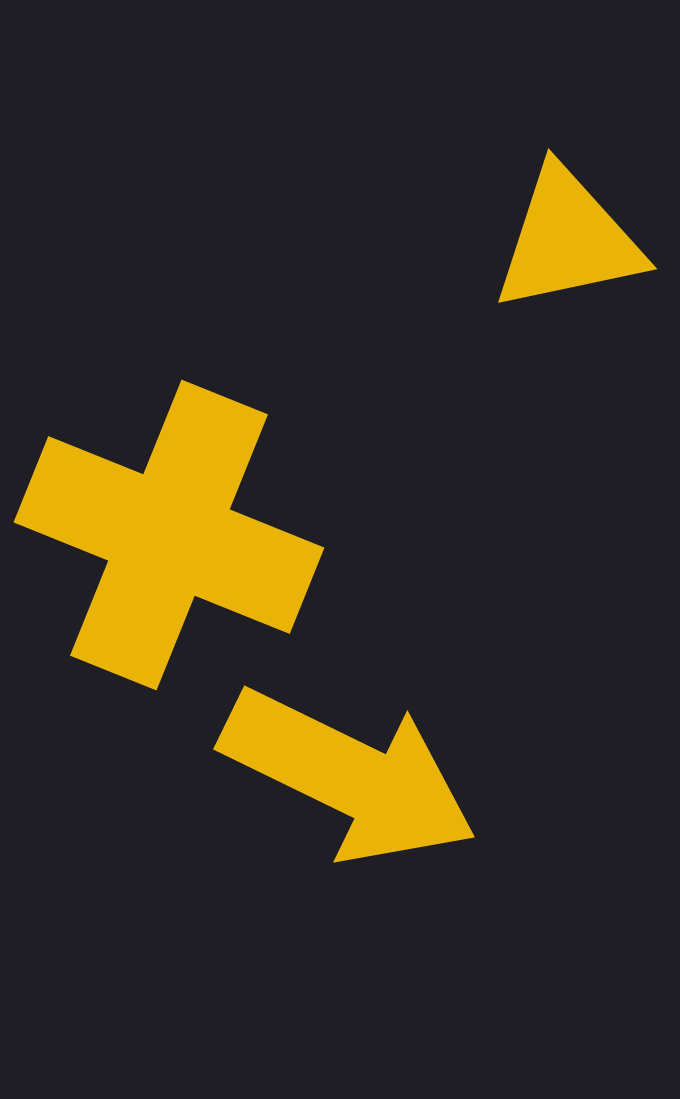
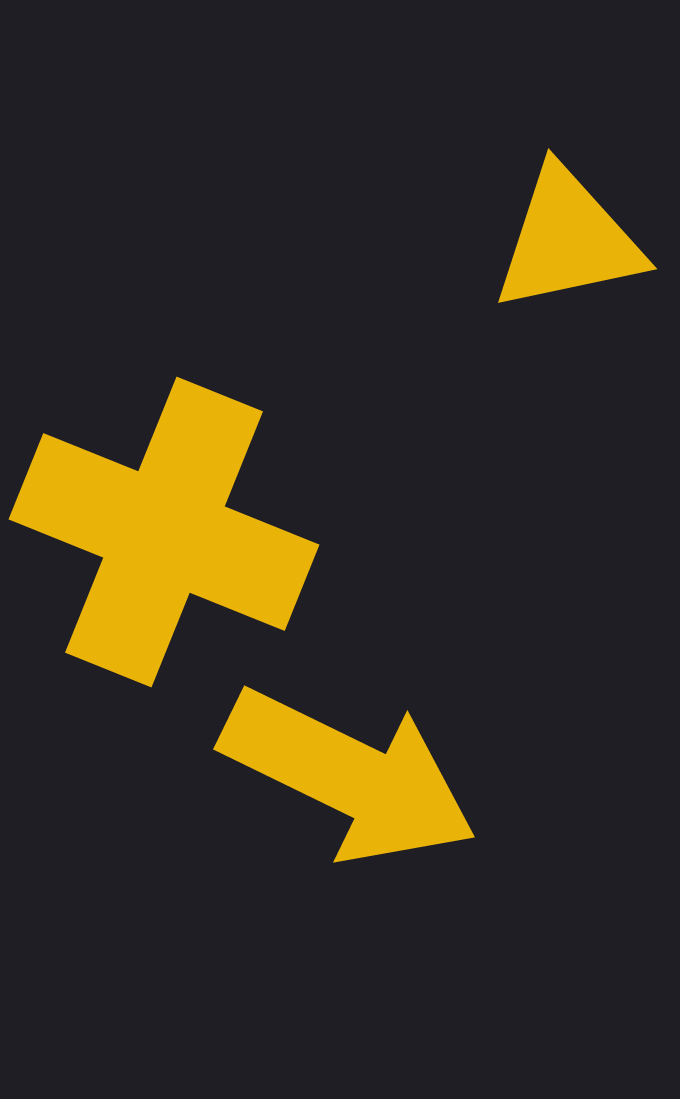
yellow cross: moved 5 px left, 3 px up
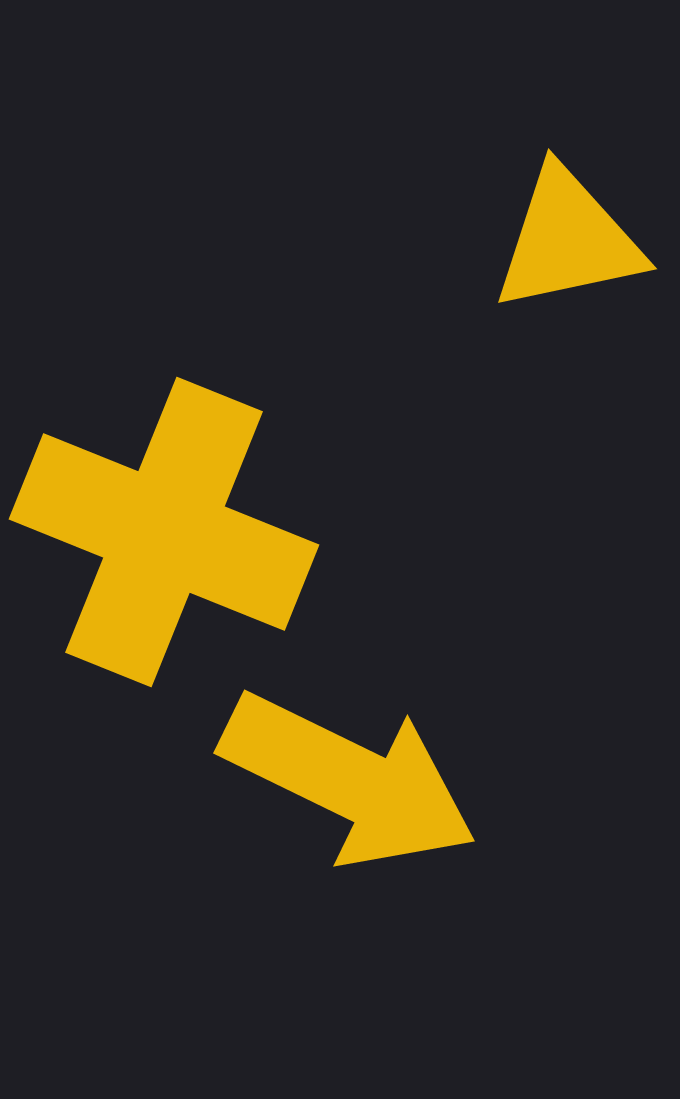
yellow arrow: moved 4 px down
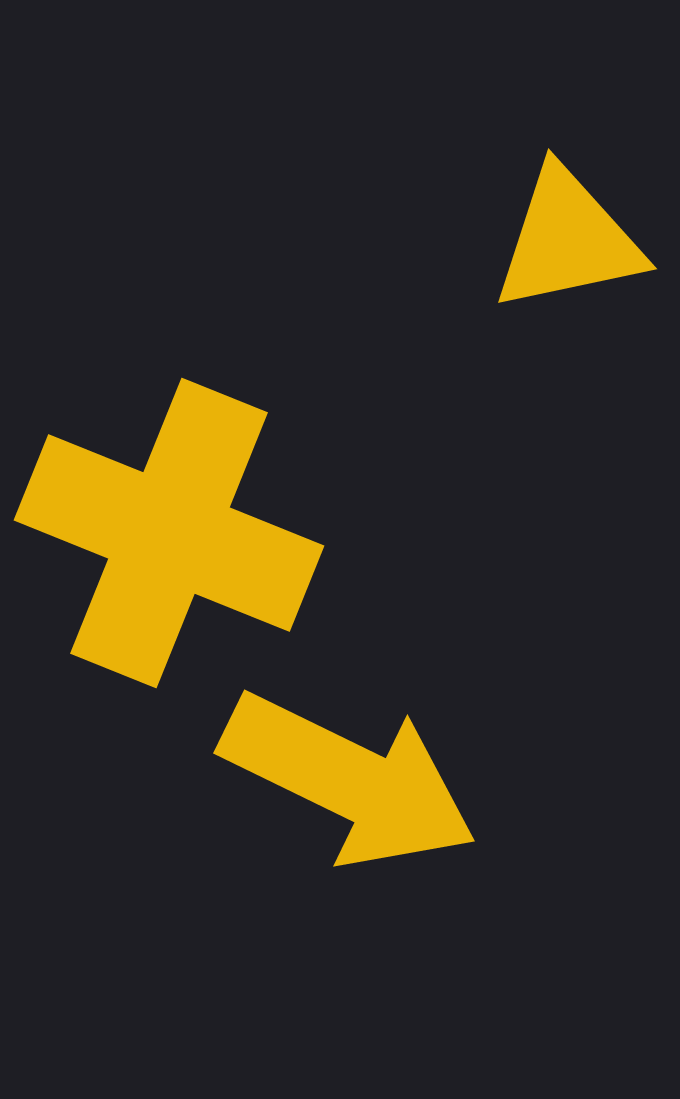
yellow cross: moved 5 px right, 1 px down
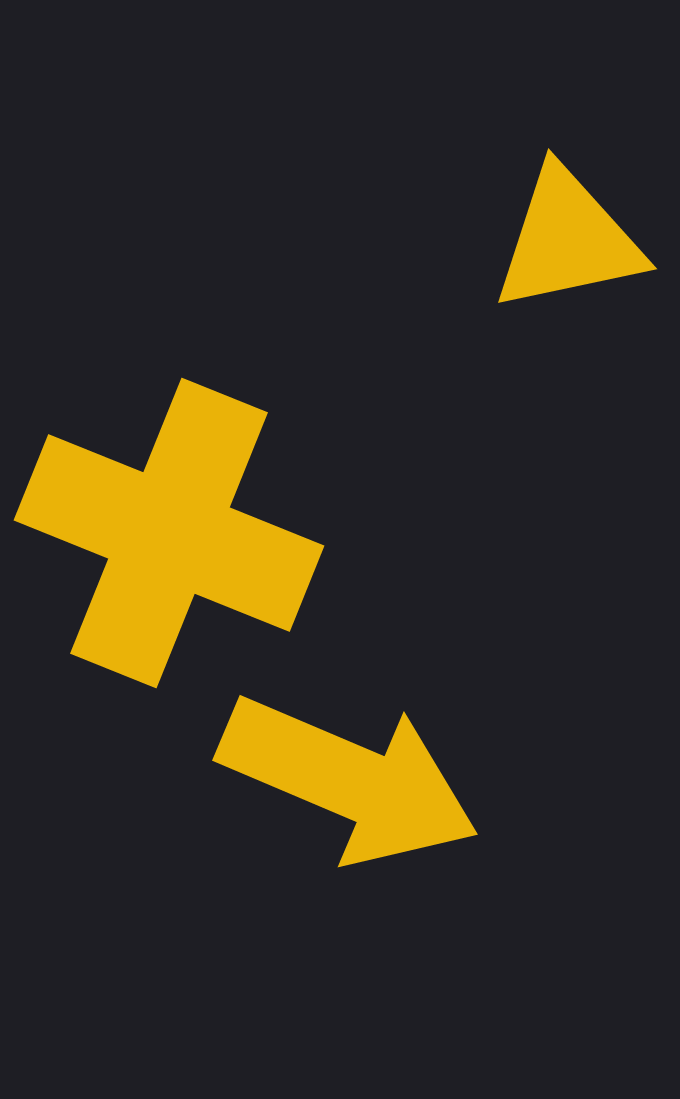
yellow arrow: rotated 3 degrees counterclockwise
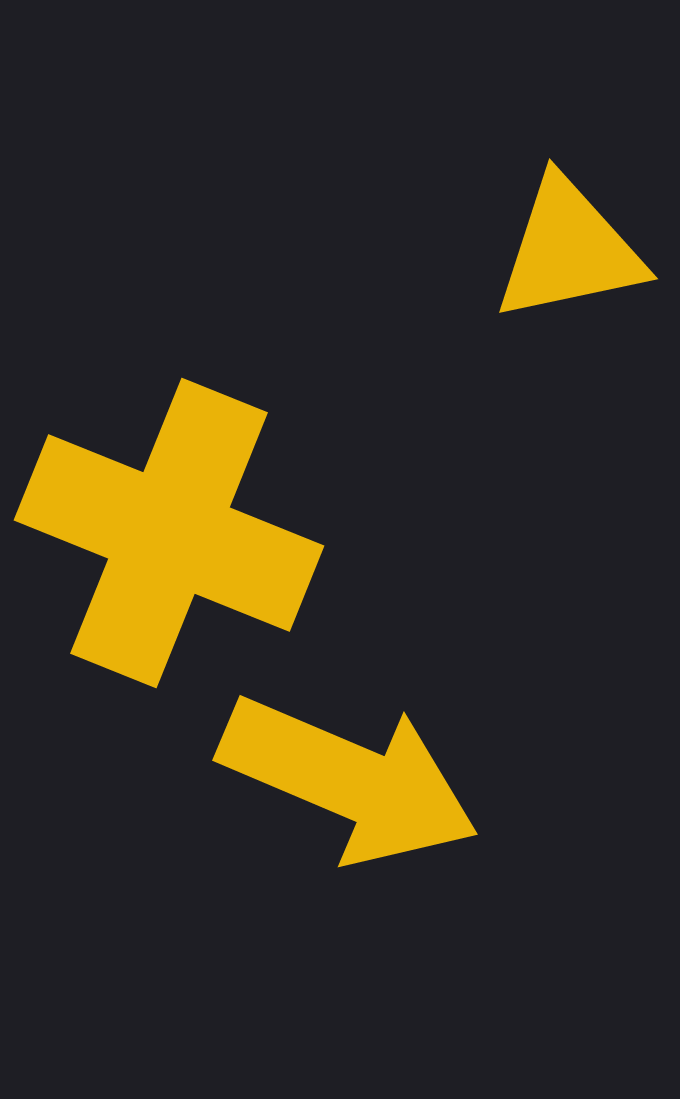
yellow triangle: moved 1 px right, 10 px down
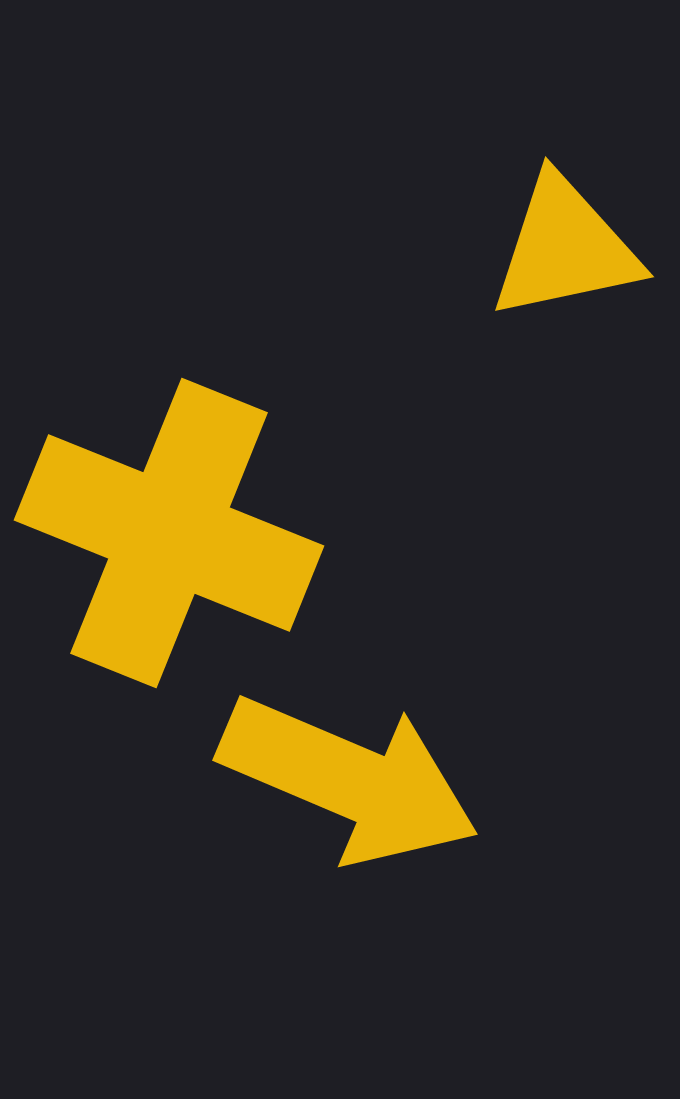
yellow triangle: moved 4 px left, 2 px up
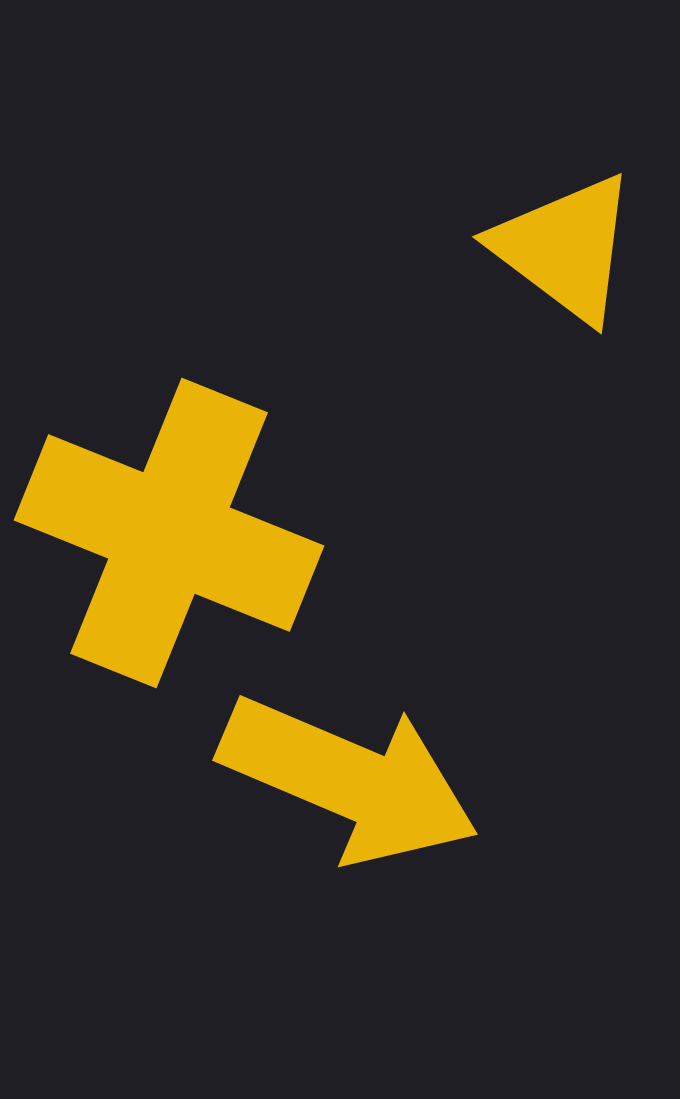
yellow triangle: rotated 49 degrees clockwise
